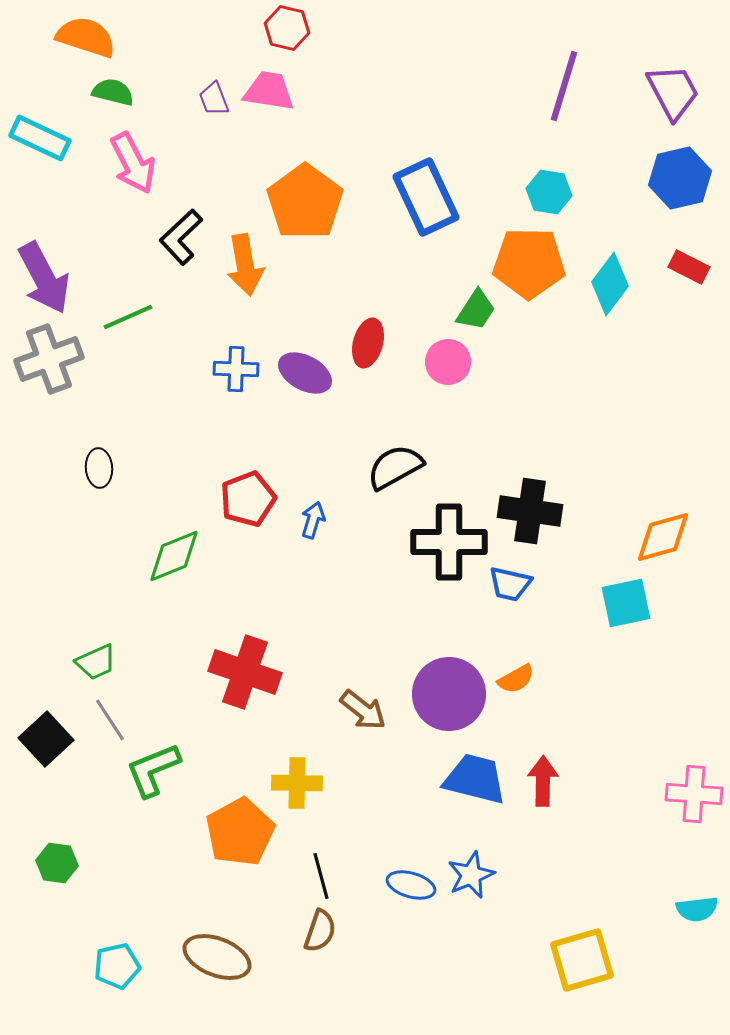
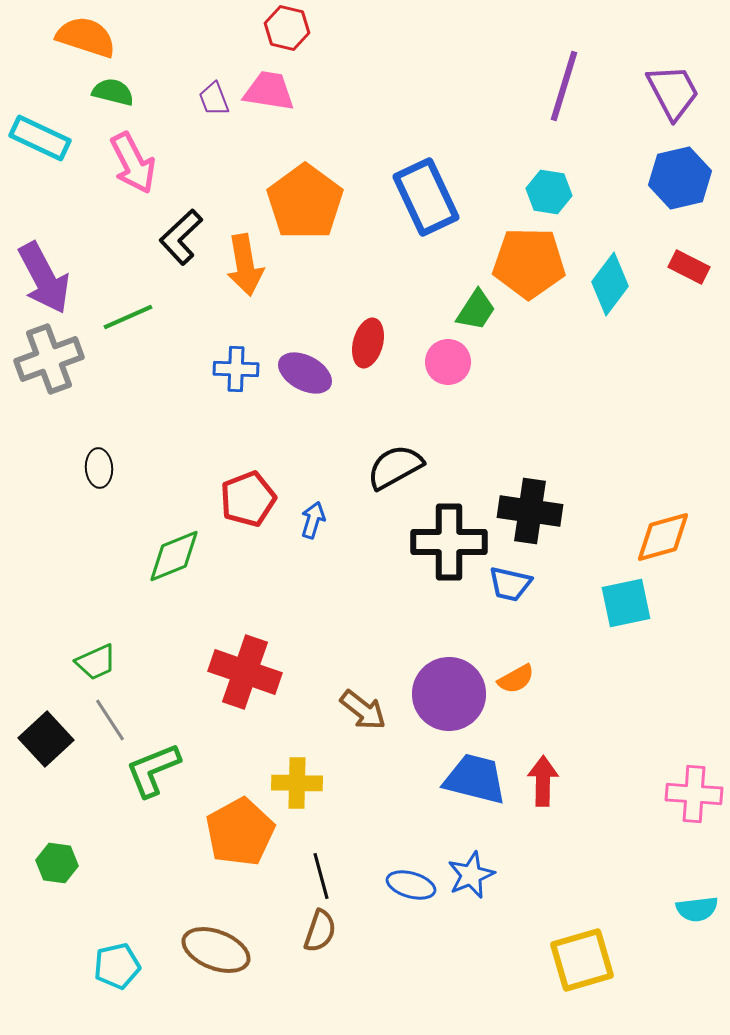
brown ellipse at (217, 957): moved 1 px left, 7 px up
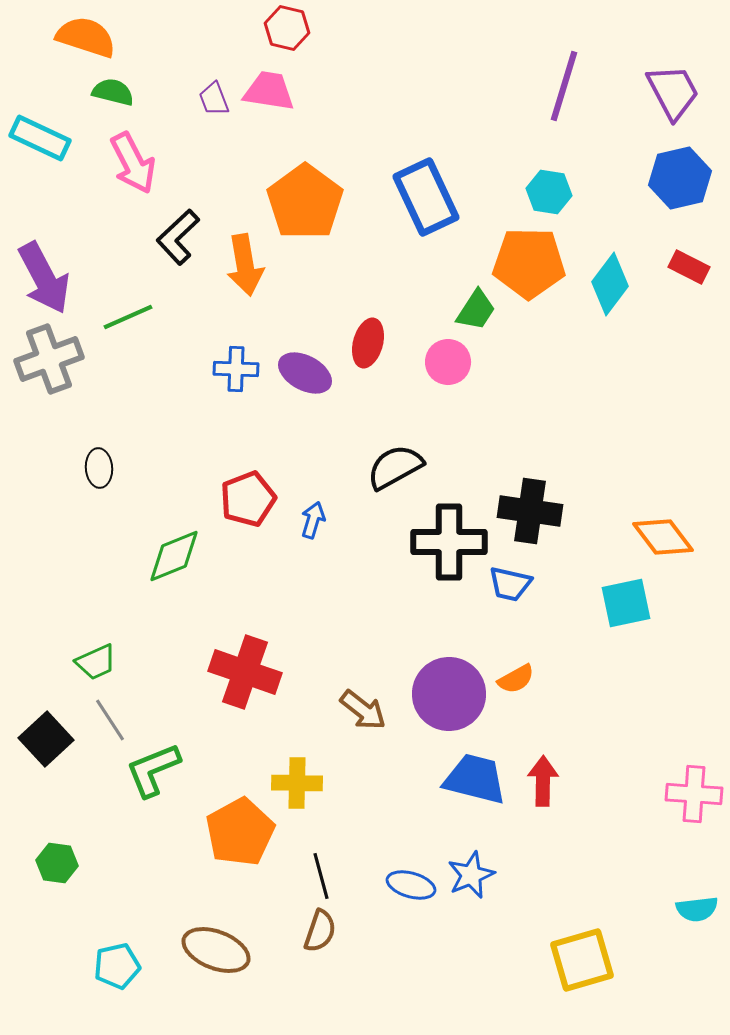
black L-shape at (181, 237): moved 3 px left
orange diamond at (663, 537): rotated 68 degrees clockwise
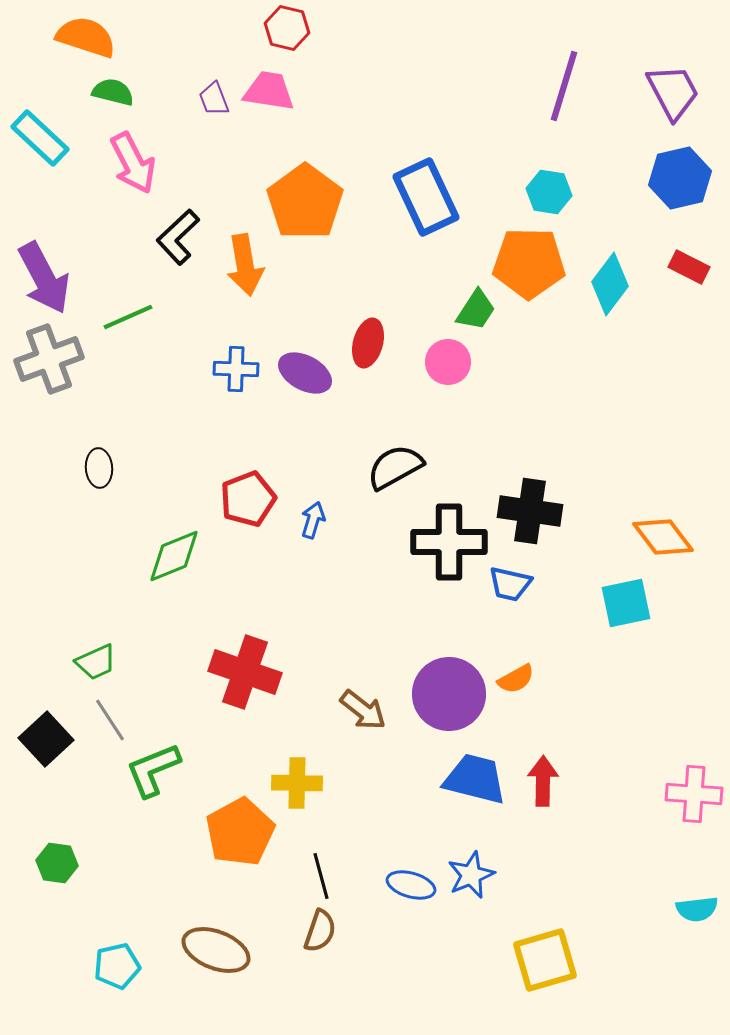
cyan rectangle at (40, 138): rotated 18 degrees clockwise
yellow square at (582, 960): moved 37 px left
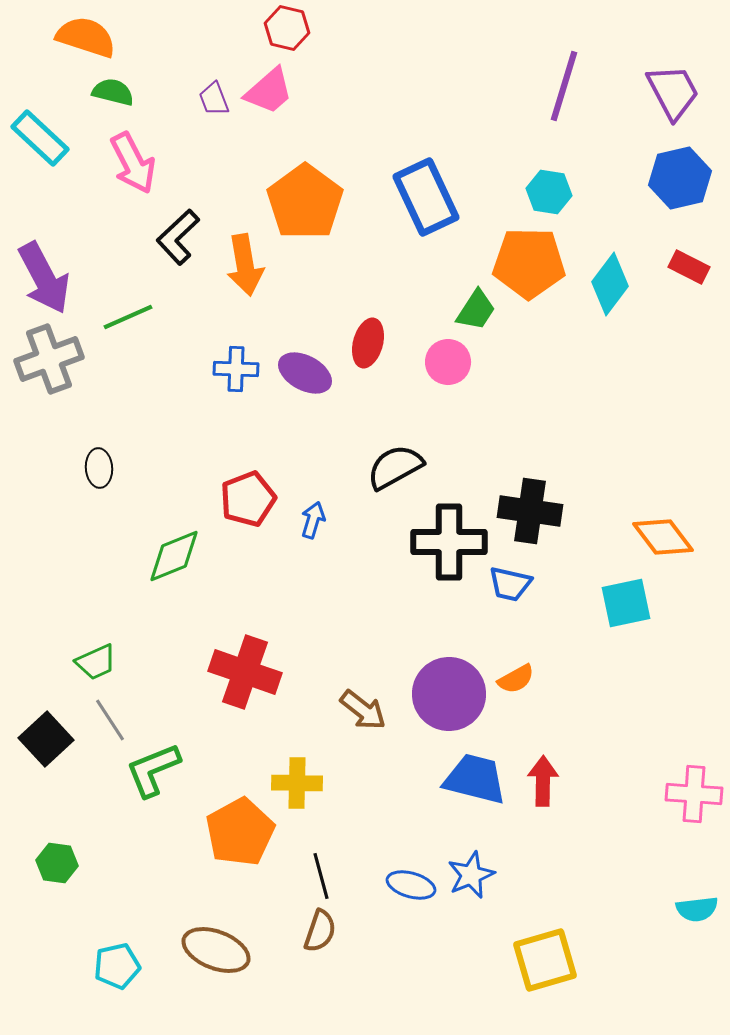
pink trapezoid at (269, 91): rotated 130 degrees clockwise
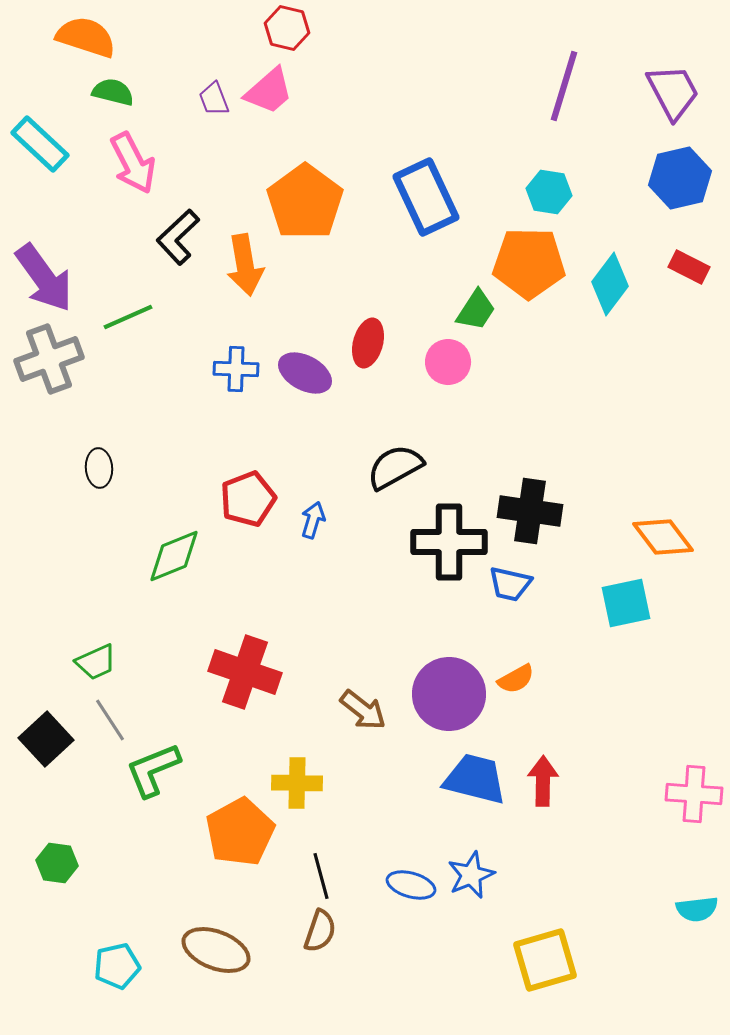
cyan rectangle at (40, 138): moved 6 px down
purple arrow at (44, 278): rotated 8 degrees counterclockwise
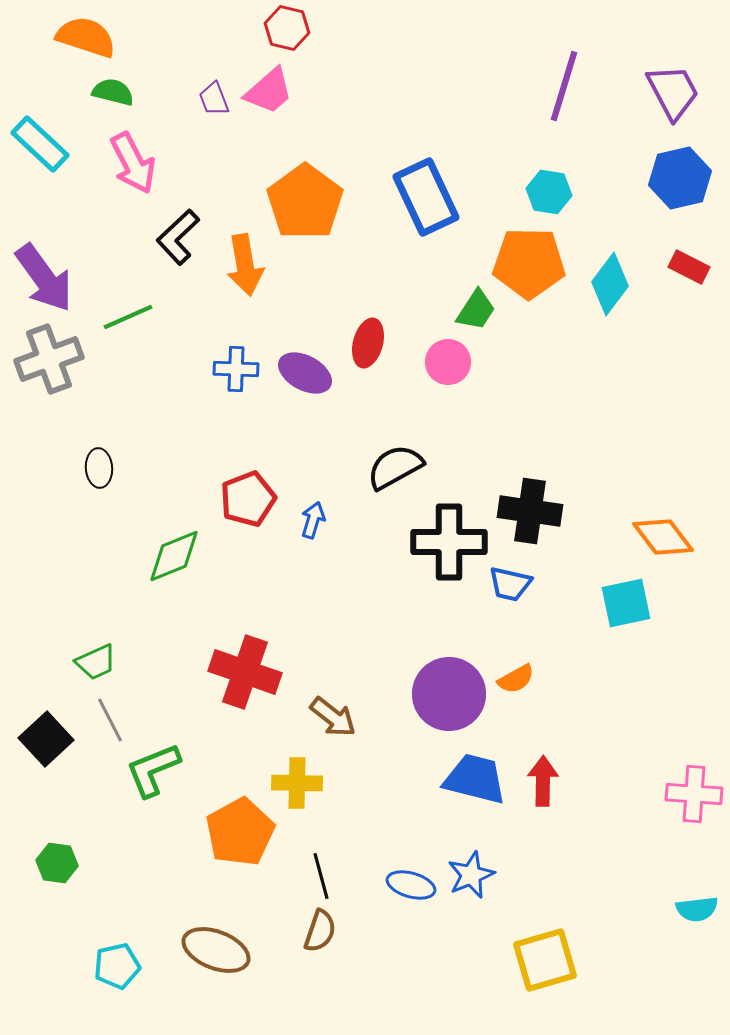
brown arrow at (363, 710): moved 30 px left, 7 px down
gray line at (110, 720): rotated 6 degrees clockwise
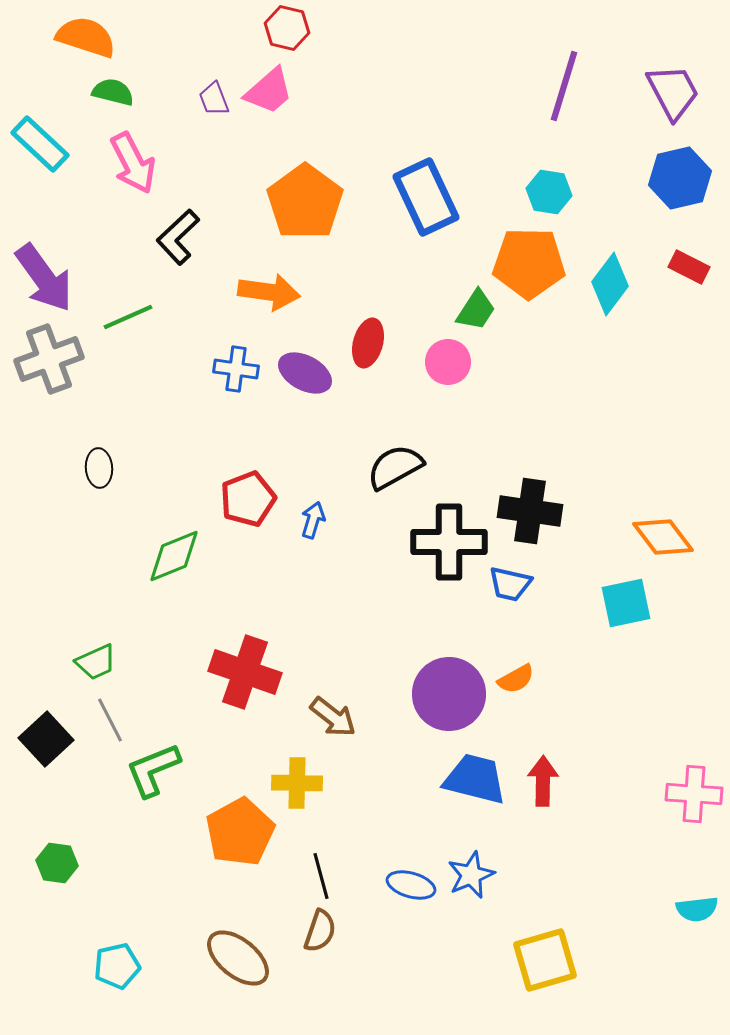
orange arrow at (245, 265): moved 24 px right, 27 px down; rotated 72 degrees counterclockwise
blue cross at (236, 369): rotated 6 degrees clockwise
brown ellipse at (216, 950): moved 22 px right, 8 px down; rotated 18 degrees clockwise
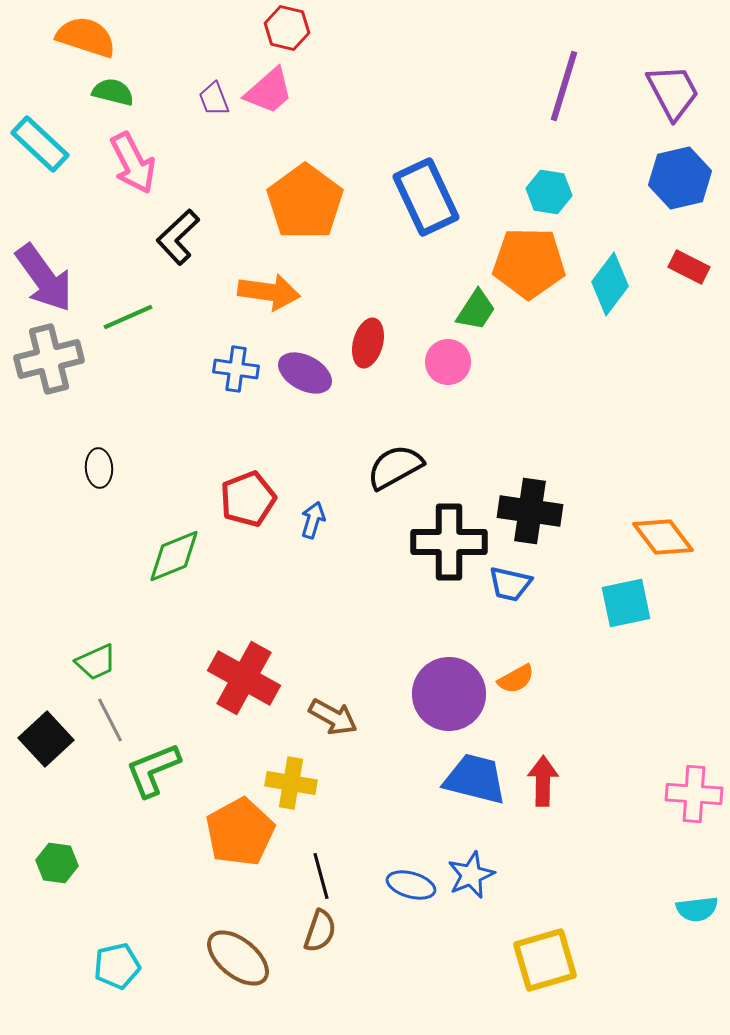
gray cross at (49, 359): rotated 6 degrees clockwise
red cross at (245, 672): moved 1 px left, 6 px down; rotated 10 degrees clockwise
brown arrow at (333, 717): rotated 9 degrees counterclockwise
yellow cross at (297, 783): moved 6 px left; rotated 9 degrees clockwise
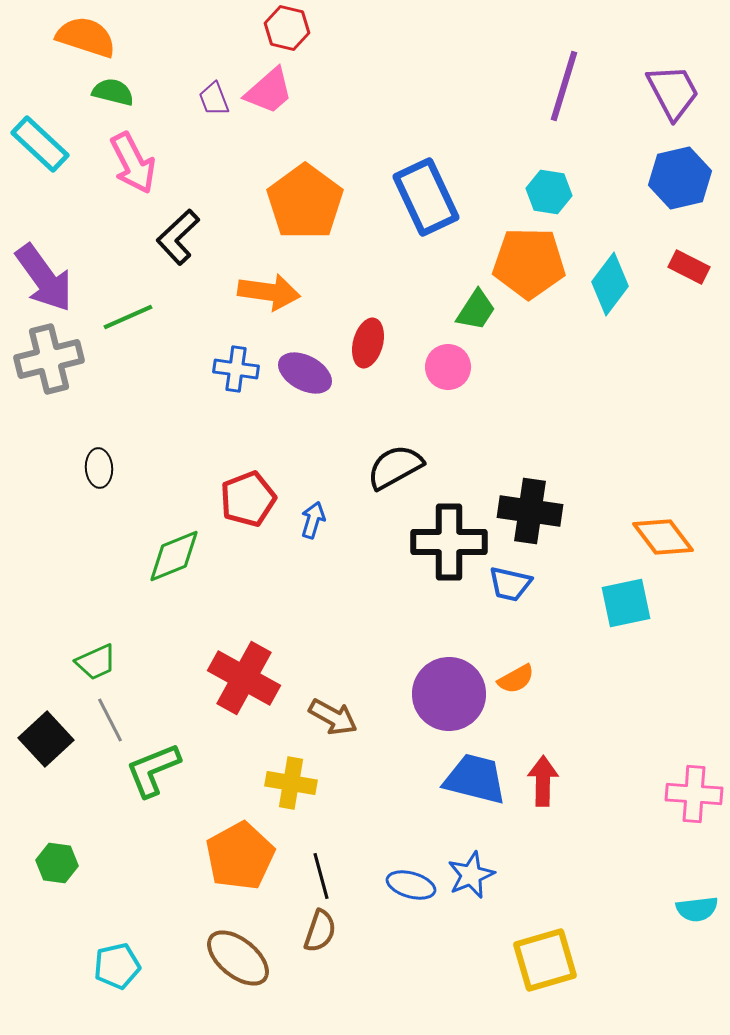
pink circle at (448, 362): moved 5 px down
orange pentagon at (240, 832): moved 24 px down
